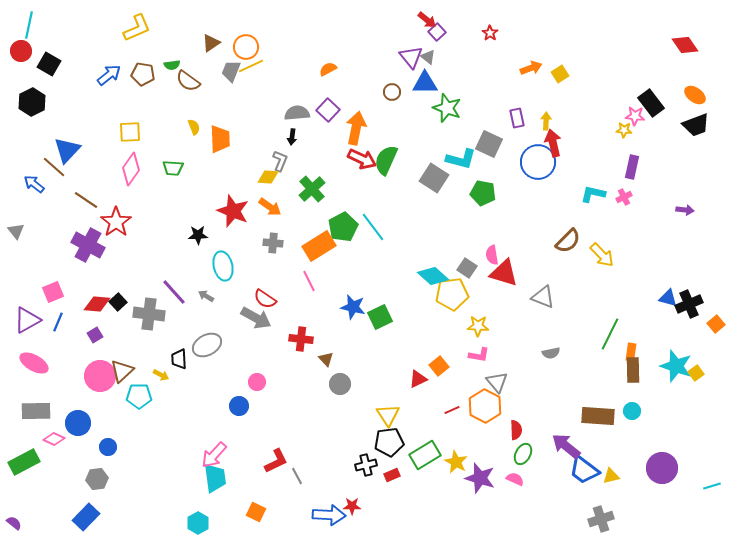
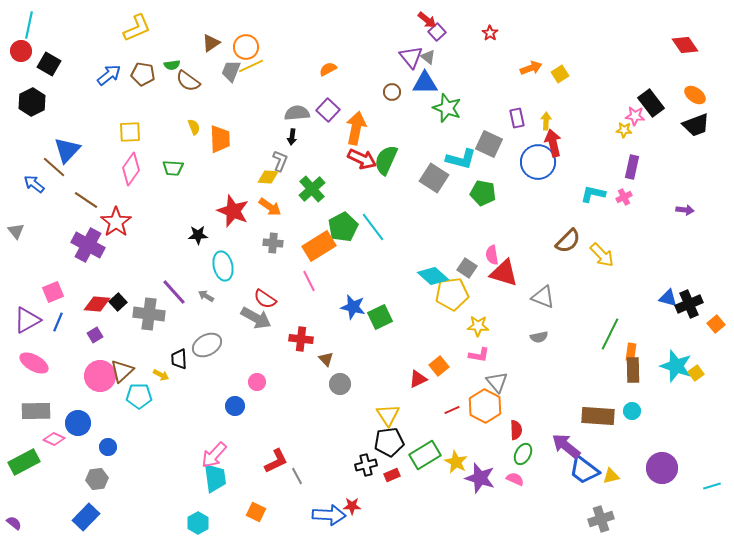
gray semicircle at (551, 353): moved 12 px left, 16 px up
blue circle at (239, 406): moved 4 px left
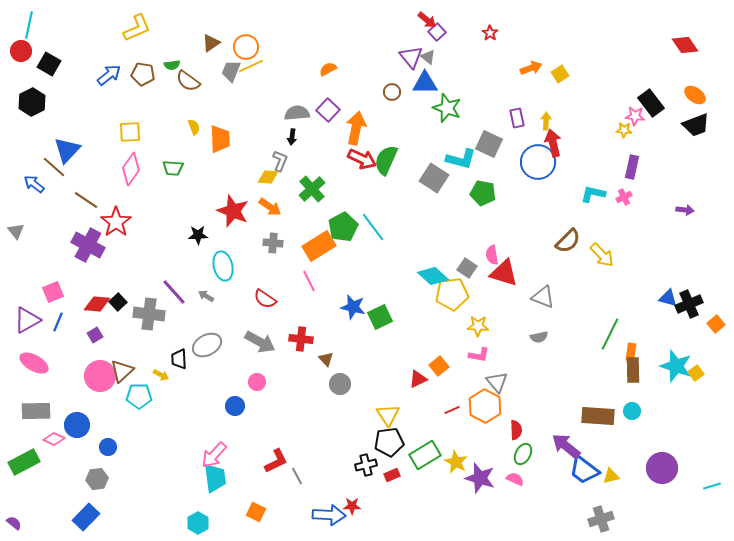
gray arrow at (256, 318): moved 4 px right, 24 px down
blue circle at (78, 423): moved 1 px left, 2 px down
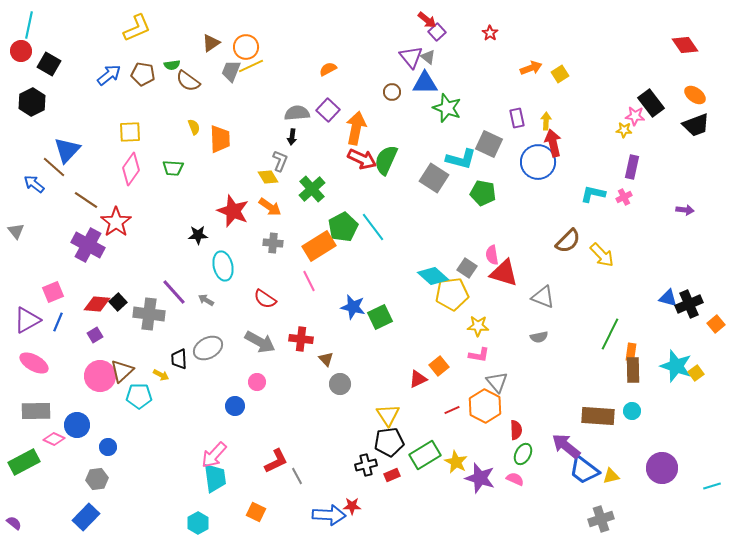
yellow diamond at (268, 177): rotated 55 degrees clockwise
gray arrow at (206, 296): moved 4 px down
gray ellipse at (207, 345): moved 1 px right, 3 px down
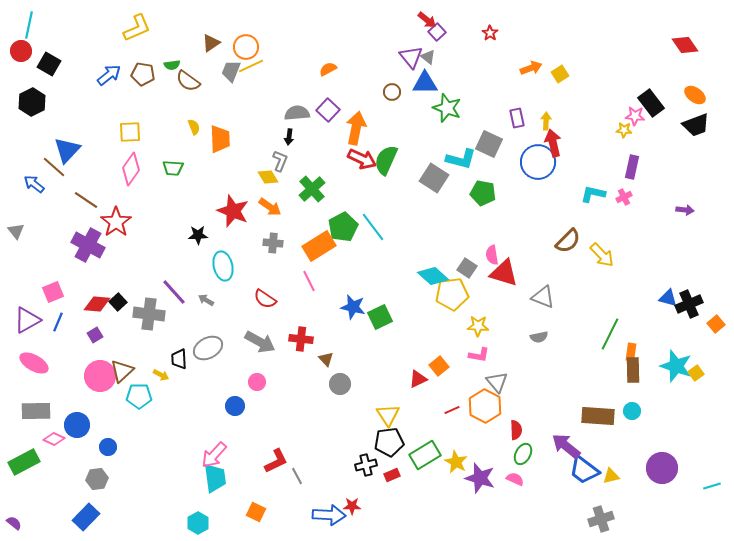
black arrow at (292, 137): moved 3 px left
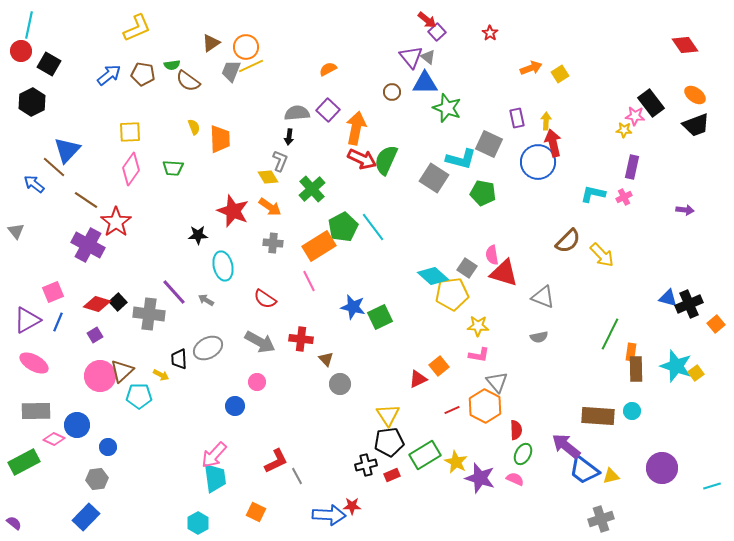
red diamond at (97, 304): rotated 12 degrees clockwise
brown rectangle at (633, 370): moved 3 px right, 1 px up
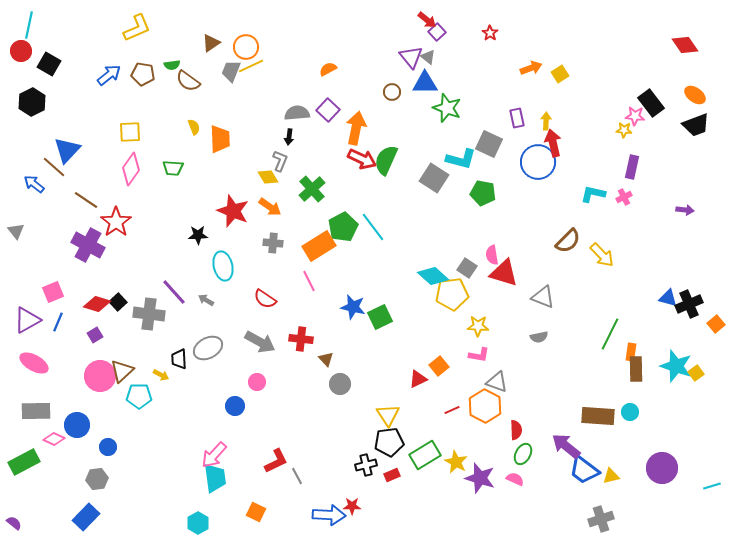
gray triangle at (497, 382): rotated 30 degrees counterclockwise
cyan circle at (632, 411): moved 2 px left, 1 px down
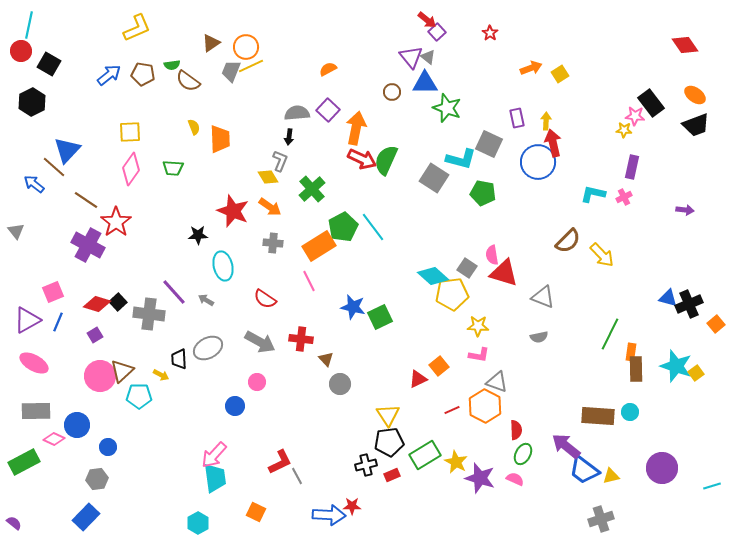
red L-shape at (276, 461): moved 4 px right, 1 px down
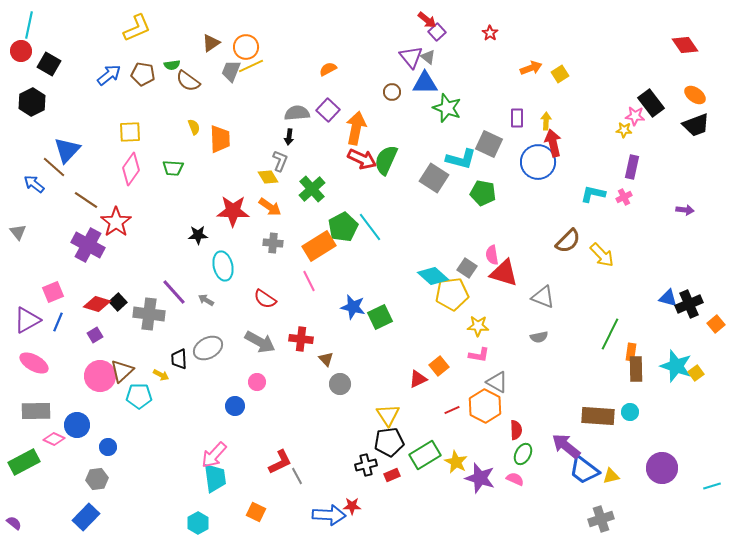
purple rectangle at (517, 118): rotated 12 degrees clockwise
red star at (233, 211): rotated 20 degrees counterclockwise
cyan line at (373, 227): moved 3 px left
gray triangle at (16, 231): moved 2 px right, 1 px down
gray triangle at (497, 382): rotated 10 degrees clockwise
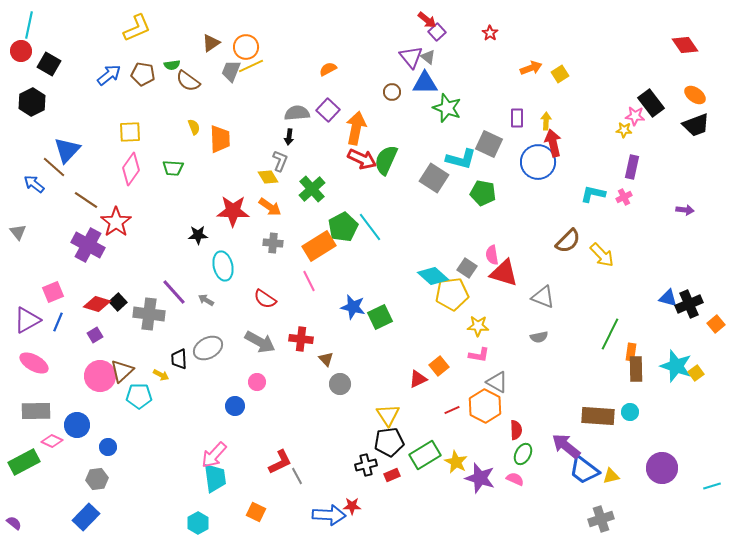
pink diamond at (54, 439): moved 2 px left, 2 px down
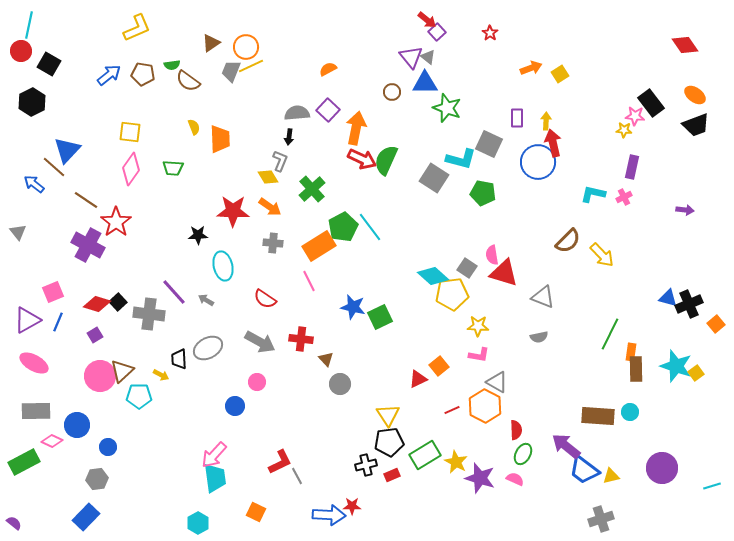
yellow square at (130, 132): rotated 10 degrees clockwise
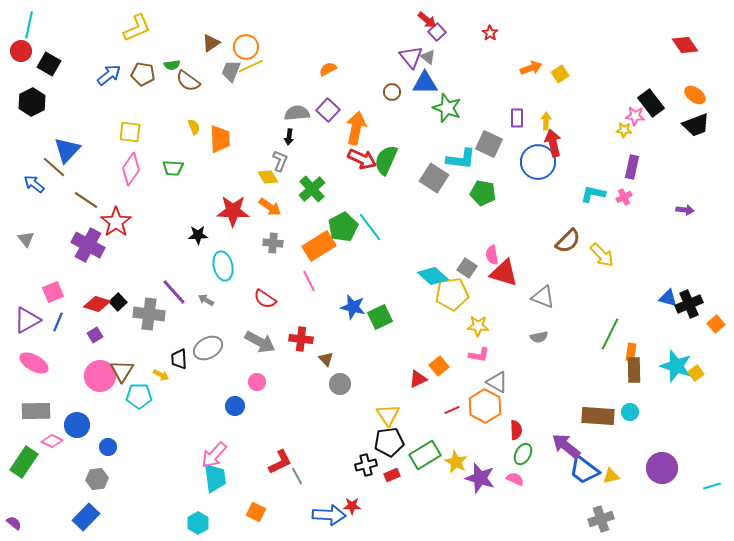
cyan L-shape at (461, 159): rotated 8 degrees counterclockwise
gray triangle at (18, 232): moved 8 px right, 7 px down
brown rectangle at (636, 369): moved 2 px left, 1 px down
brown triangle at (122, 371): rotated 15 degrees counterclockwise
green rectangle at (24, 462): rotated 28 degrees counterclockwise
